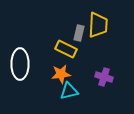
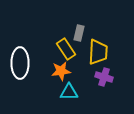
yellow trapezoid: moved 27 px down
yellow rectangle: rotated 30 degrees clockwise
white ellipse: moved 1 px up
orange star: moved 3 px up
cyan triangle: moved 1 px down; rotated 12 degrees clockwise
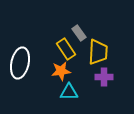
gray rectangle: rotated 49 degrees counterclockwise
white ellipse: rotated 12 degrees clockwise
purple cross: rotated 18 degrees counterclockwise
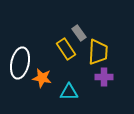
orange star: moved 19 px left, 7 px down; rotated 18 degrees clockwise
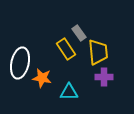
yellow trapezoid: rotated 8 degrees counterclockwise
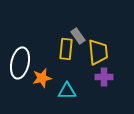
gray rectangle: moved 1 px left, 3 px down
yellow rectangle: rotated 40 degrees clockwise
orange star: rotated 24 degrees counterclockwise
cyan triangle: moved 2 px left, 1 px up
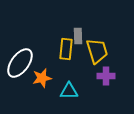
gray rectangle: rotated 35 degrees clockwise
yellow trapezoid: moved 1 px left, 1 px up; rotated 12 degrees counterclockwise
white ellipse: rotated 24 degrees clockwise
purple cross: moved 2 px right, 1 px up
cyan triangle: moved 2 px right
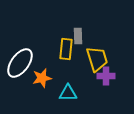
yellow trapezoid: moved 8 px down
cyan triangle: moved 1 px left, 2 px down
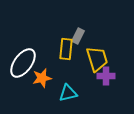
gray rectangle: rotated 28 degrees clockwise
white ellipse: moved 3 px right
cyan triangle: rotated 12 degrees counterclockwise
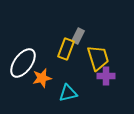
yellow rectangle: rotated 15 degrees clockwise
yellow trapezoid: moved 1 px right, 1 px up
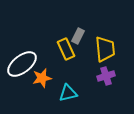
yellow rectangle: rotated 45 degrees counterclockwise
yellow trapezoid: moved 7 px right, 9 px up; rotated 12 degrees clockwise
white ellipse: moved 1 px left, 1 px down; rotated 16 degrees clockwise
purple cross: rotated 18 degrees counterclockwise
